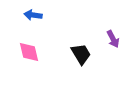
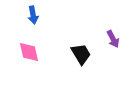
blue arrow: rotated 108 degrees counterclockwise
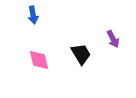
pink diamond: moved 10 px right, 8 px down
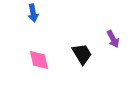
blue arrow: moved 2 px up
black trapezoid: moved 1 px right
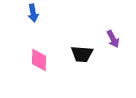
black trapezoid: rotated 125 degrees clockwise
pink diamond: rotated 15 degrees clockwise
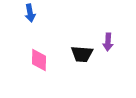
blue arrow: moved 3 px left
purple arrow: moved 5 px left, 3 px down; rotated 30 degrees clockwise
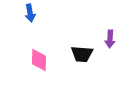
purple arrow: moved 2 px right, 3 px up
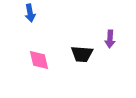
pink diamond: rotated 15 degrees counterclockwise
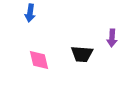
blue arrow: rotated 18 degrees clockwise
purple arrow: moved 2 px right, 1 px up
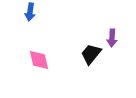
blue arrow: moved 1 px up
black trapezoid: moved 9 px right; rotated 125 degrees clockwise
